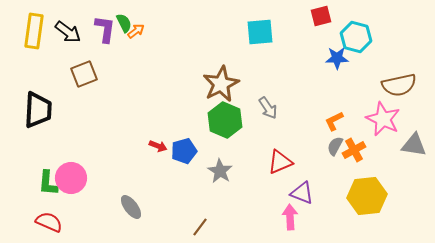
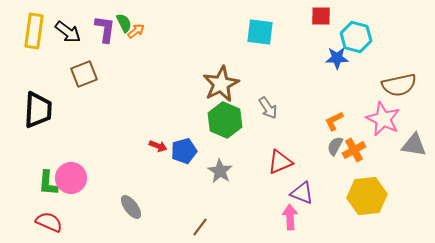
red square: rotated 15 degrees clockwise
cyan square: rotated 12 degrees clockwise
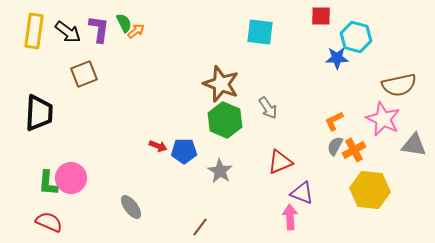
purple L-shape: moved 6 px left
brown star: rotated 24 degrees counterclockwise
black trapezoid: moved 1 px right, 3 px down
blue pentagon: rotated 15 degrees clockwise
yellow hexagon: moved 3 px right, 6 px up; rotated 12 degrees clockwise
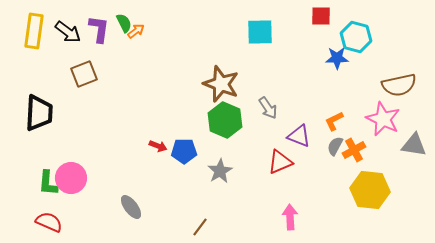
cyan square: rotated 8 degrees counterclockwise
gray star: rotated 10 degrees clockwise
purple triangle: moved 3 px left, 57 px up
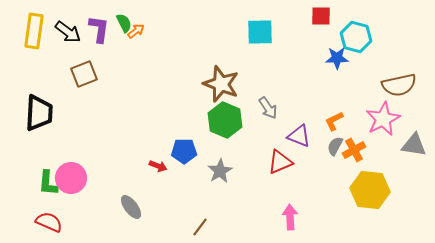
pink star: rotated 20 degrees clockwise
red arrow: moved 20 px down
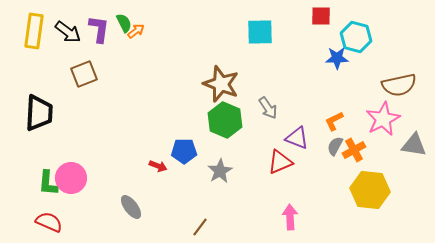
purple triangle: moved 2 px left, 2 px down
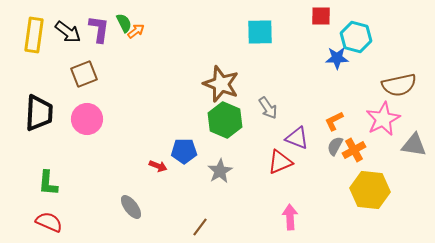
yellow rectangle: moved 4 px down
pink circle: moved 16 px right, 59 px up
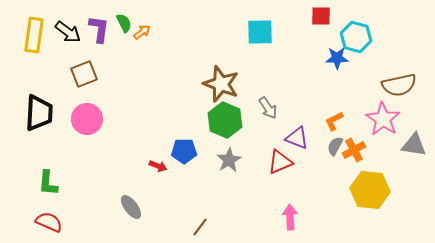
orange arrow: moved 6 px right, 1 px down
pink star: rotated 12 degrees counterclockwise
gray star: moved 9 px right, 11 px up
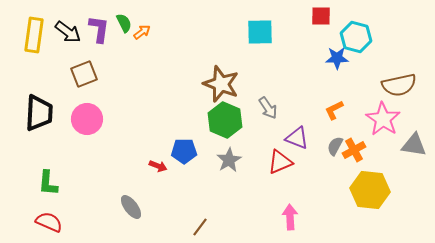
orange L-shape: moved 11 px up
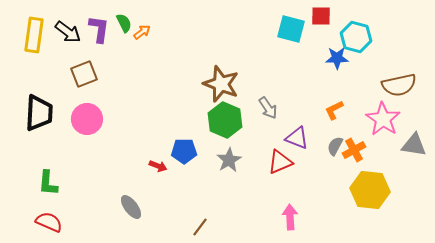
cyan square: moved 31 px right, 3 px up; rotated 16 degrees clockwise
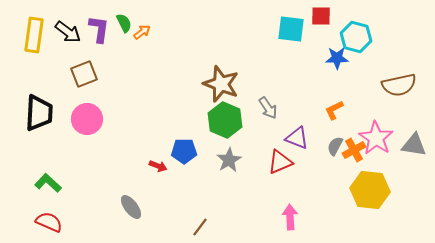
cyan square: rotated 8 degrees counterclockwise
pink star: moved 7 px left, 19 px down
green L-shape: rotated 128 degrees clockwise
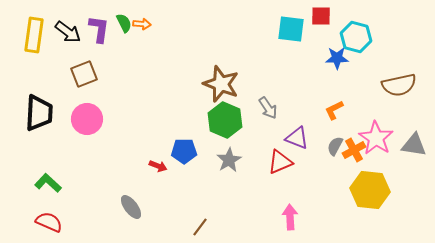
orange arrow: moved 8 px up; rotated 42 degrees clockwise
